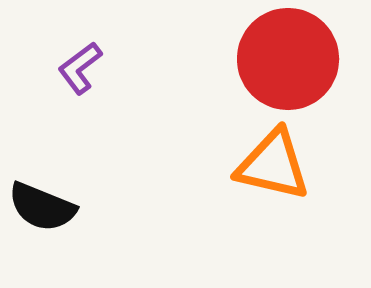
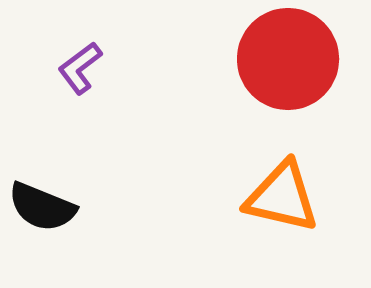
orange triangle: moved 9 px right, 32 px down
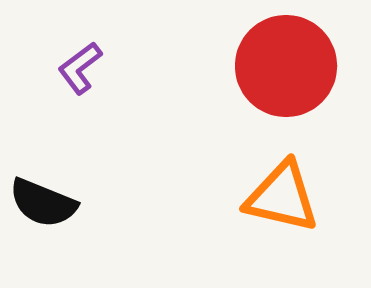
red circle: moved 2 px left, 7 px down
black semicircle: moved 1 px right, 4 px up
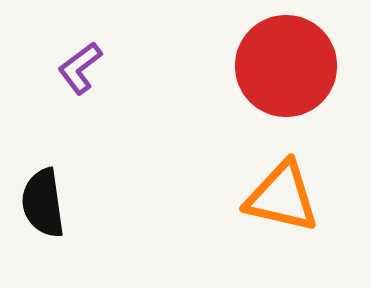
black semicircle: rotated 60 degrees clockwise
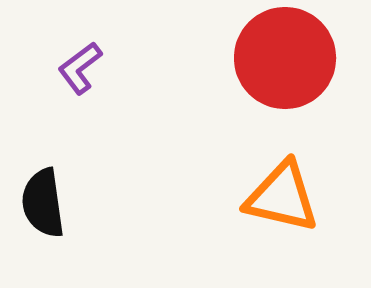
red circle: moved 1 px left, 8 px up
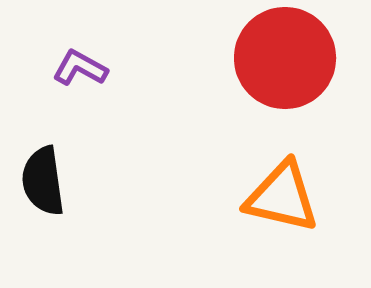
purple L-shape: rotated 66 degrees clockwise
black semicircle: moved 22 px up
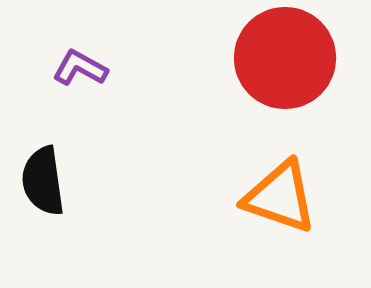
orange triangle: moved 2 px left; rotated 6 degrees clockwise
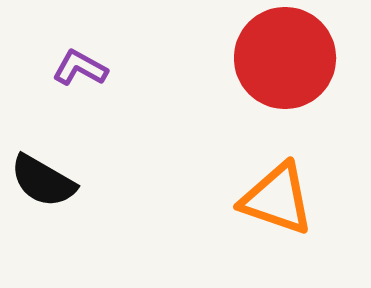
black semicircle: rotated 52 degrees counterclockwise
orange triangle: moved 3 px left, 2 px down
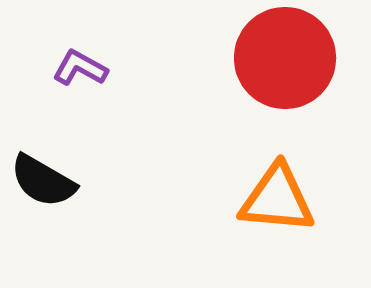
orange triangle: rotated 14 degrees counterclockwise
